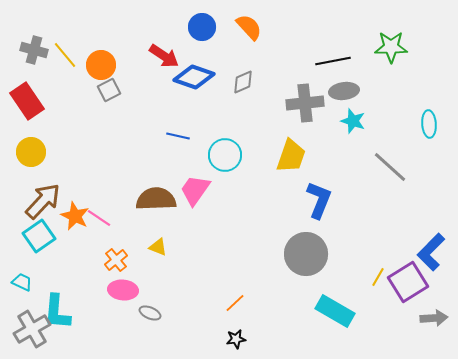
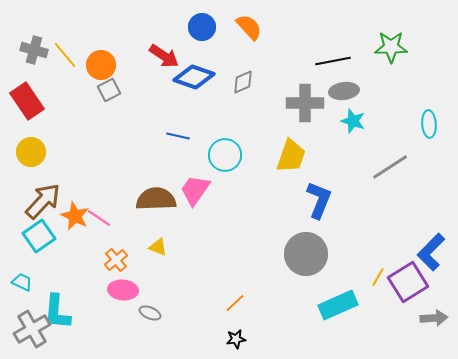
gray cross at (305, 103): rotated 6 degrees clockwise
gray line at (390, 167): rotated 75 degrees counterclockwise
cyan rectangle at (335, 311): moved 3 px right, 6 px up; rotated 54 degrees counterclockwise
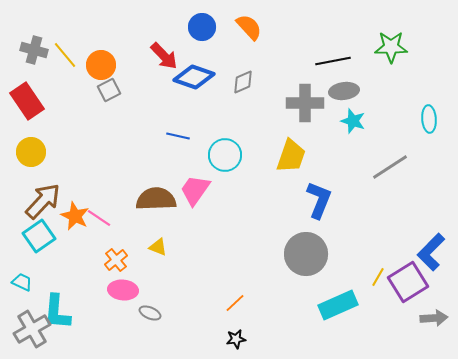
red arrow at (164, 56): rotated 12 degrees clockwise
cyan ellipse at (429, 124): moved 5 px up
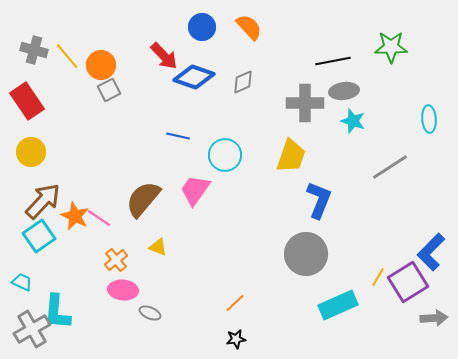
yellow line at (65, 55): moved 2 px right, 1 px down
brown semicircle at (156, 199): moved 13 px left; rotated 48 degrees counterclockwise
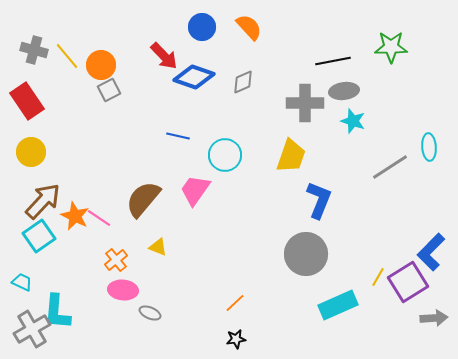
cyan ellipse at (429, 119): moved 28 px down
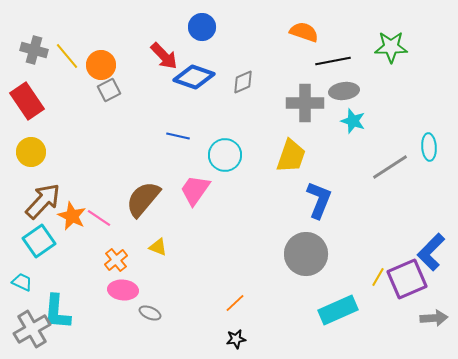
orange semicircle at (249, 27): moved 55 px right, 5 px down; rotated 28 degrees counterclockwise
orange star at (75, 216): moved 3 px left
cyan square at (39, 236): moved 5 px down
purple square at (408, 282): moved 1 px left, 3 px up; rotated 9 degrees clockwise
cyan rectangle at (338, 305): moved 5 px down
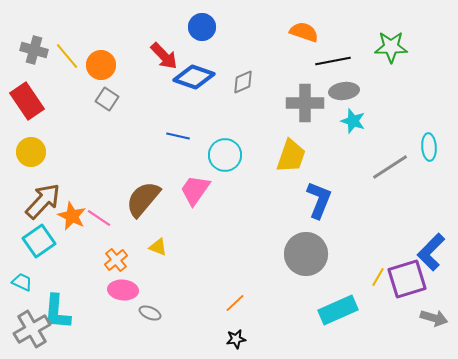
gray square at (109, 90): moved 2 px left, 9 px down; rotated 30 degrees counterclockwise
purple square at (407, 279): rotated 6 degrees clockwise
gray arrow at (434, 318): rotated 20 degrees clockwise
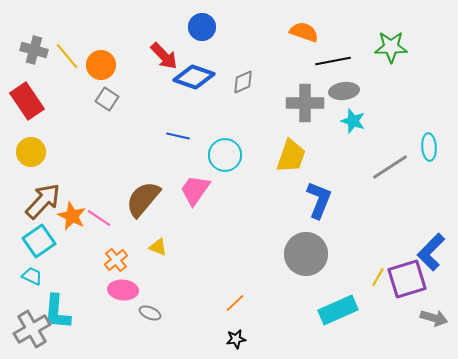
cyan trapezoid at (22, 282): moved 10 px right, 6 px up
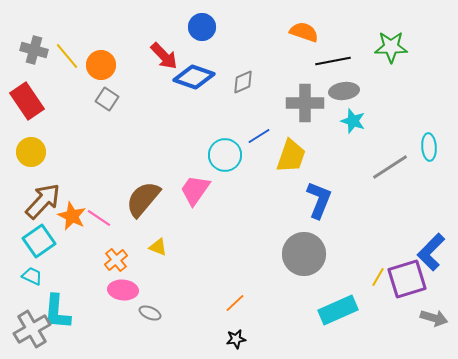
blue line at (178, 136): moved 81 px right; rotated 45 degrees counterclockwise
gray circle at (306, 254): moved 2 px left
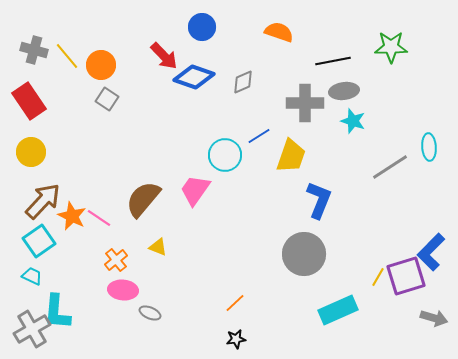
orange semicircle at (304, 32): moved 25 px left
red rectangle at (27, 101): moved 2 px right
purple square at (407, 279): moved 1 px left, 3 px up
